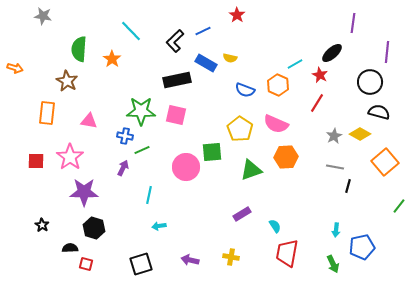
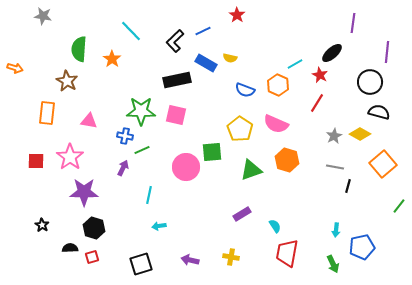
orange hexagon at (286, 157): moved 1 px right, 3 px down; rotated 20 degrees clockwise
orange square at (385, 162): moved 2 px left, 2 px down
red square at (86, 264): moved 6 px right, 7 px up; rotated 32 degrees counterclockwise
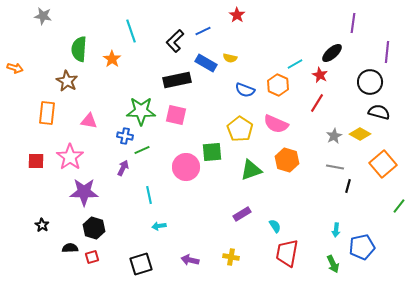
cyan line at (131, 31): rotated 25 degrees clockwise
cyan line at (149, 195): rotated 24 degrees counterclockwise
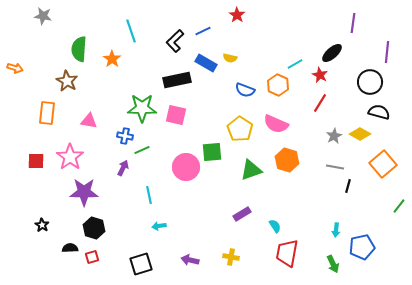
red line at (317, 103): moved 3 px right
green star at (141, 111): moved 1 px right, 3 px up
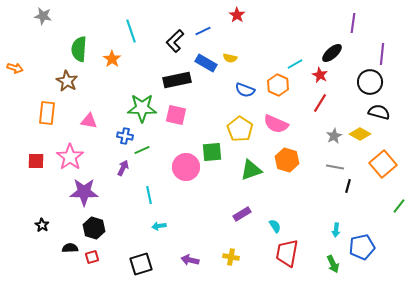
purple line at (387, 52): moved 5 px left, 2 px down
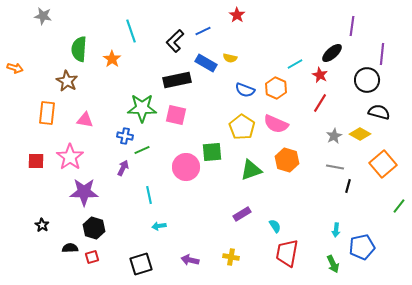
purple line at (353, 23): moved 1 px left, 3 px down
black circle at (370, 82): moved 3 px left, 2 px up
orange hexagon at (278, 85): moved 2 px left, 3 px down
pink triangle at (89, 121): moved 4 px left, 1 px up
yellow pentagon at (240, 129): moved 2 px right, 2 px up
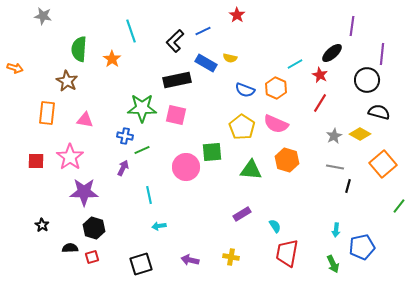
green triangle at (251, 170): rotated 25 degrees clockwise
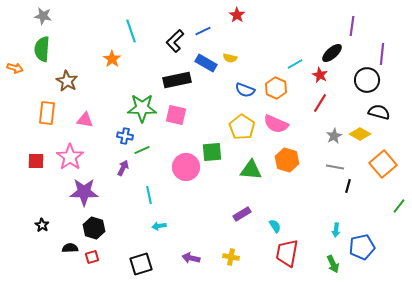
green semicircle at (79, 49): moved 37 px left
purple arrow at (190, 260): moved 1 px right, 2 px up
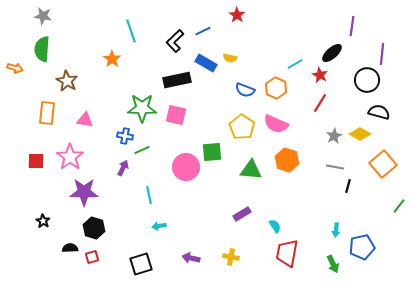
black star at (42, 225): moved 1 px right, 4 px up
